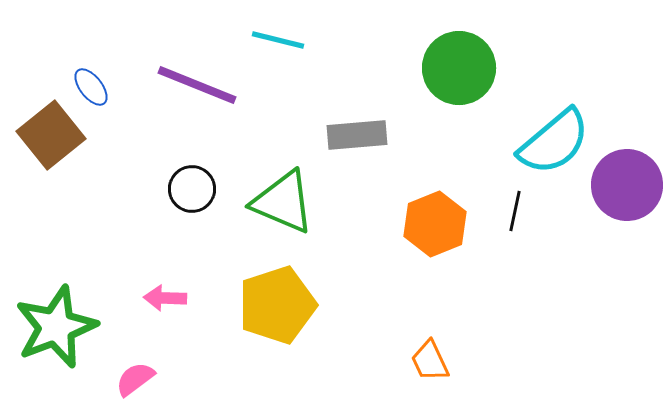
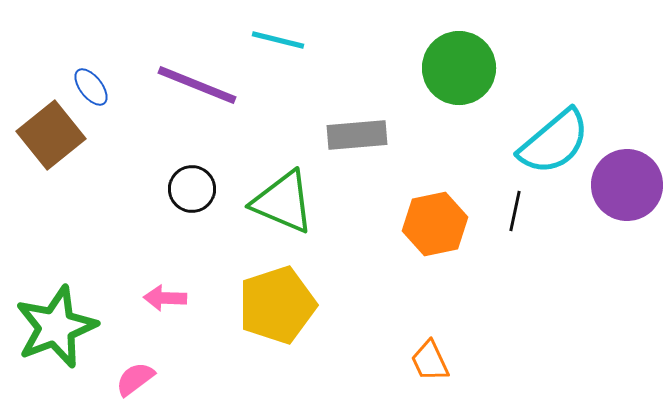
orange hexagon: rotated 10 degrees clockwise
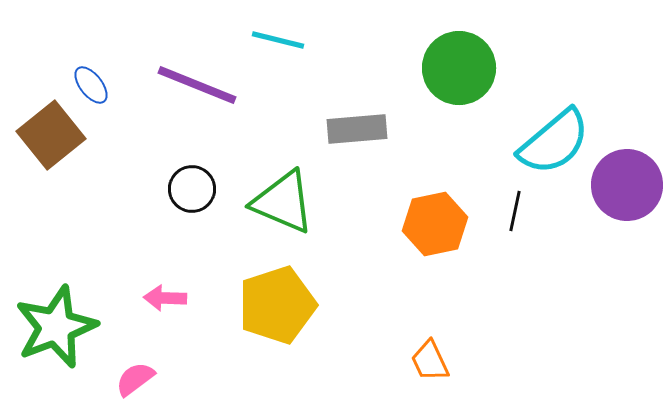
blue ellipse: moved 2 px up
gray rectangle: moved 6 px up
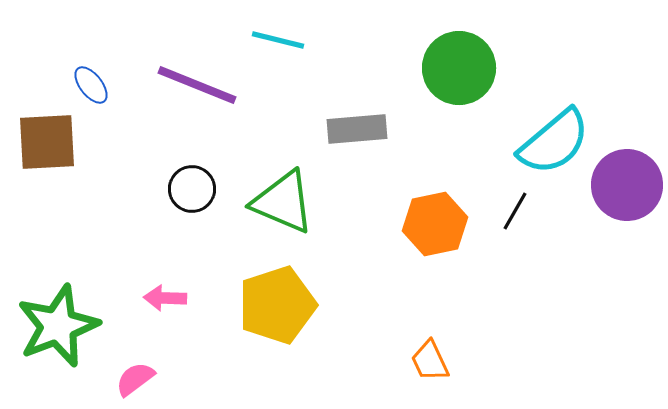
brown square: moved 4 px left, 7 px down; rotated 36 degrees clockwise
black line: rotated 18 degrees clockwise
green star: moved 2 px right, 1 px up
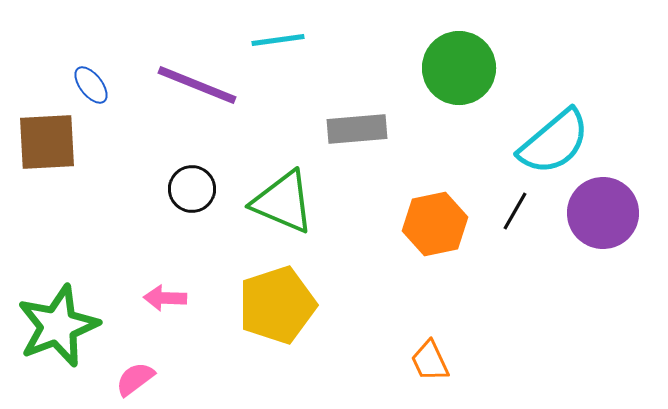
cyan line: rotated 22 degrees counterclockwise
purple circle: moved 24 px left, 28 px down
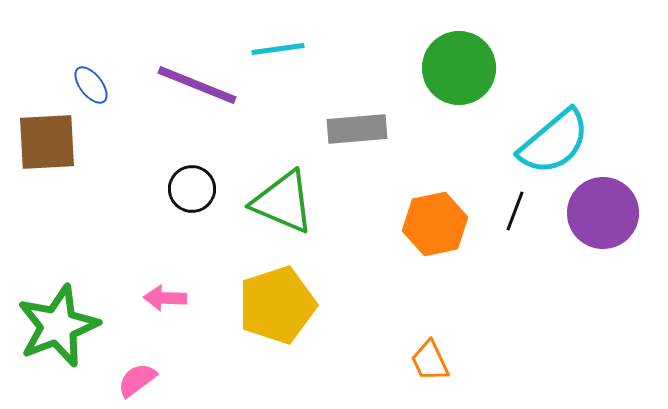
cyan line: moved 9 px down
black line: rotated 9 degrees counterclockwise
pink semicircle: moved 2 px right, 1 px down
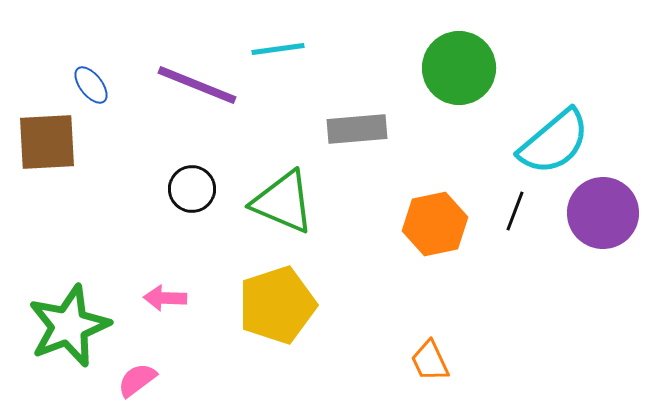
green star: moved 11 px right
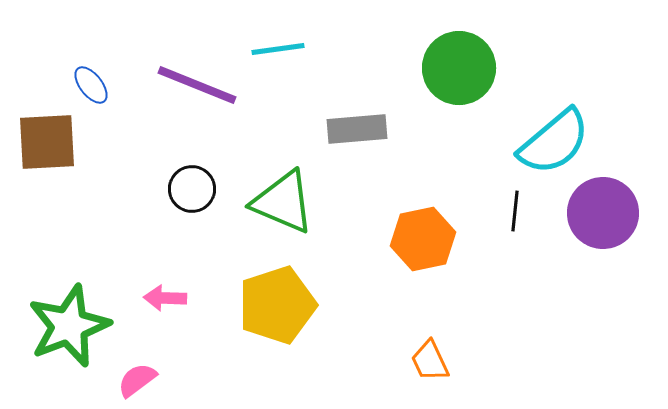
black line: rotated 15 degrees counterclockwise
orange hexagon: moved 12 px left, 15 px down
